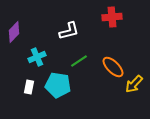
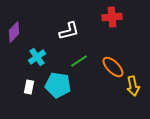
cyan cross: rotated 12 degrees counterclockwise
yellow arrow: moved 1 px left, 2 px down; rotated 54 degrees counterclockwise
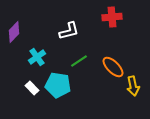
white rectangle: moved 3 px right, 1 px down; rotated 56 degrees counterclockwise
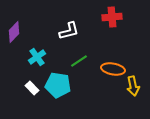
orange ellipse: moved 2 px down; rotated 35 degrees counterclockwise
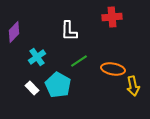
white L-shape: rotated 105 degrees clockwise
cyan pentagon: rotated 20 degrees clockwise
